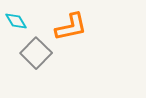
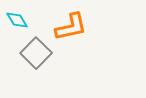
cyan diamond: moved 1 px right, 1 px up
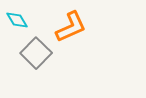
orange L-shape: rotated 12 degrees counterclockwise
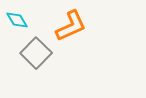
orange L-shape: moved 1 px up
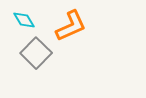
cyan diamond: moved 7 px right
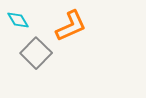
cyan diamond: moved 6 px left
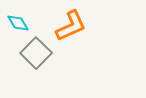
cyan diamond: moved 3 px down
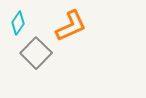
cyan diamond: rotated 65 degrees clockwise
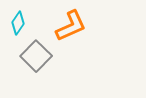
gray square: moved 3 px down
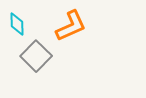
cyan diamond: moved 1 px left, 1 px down; rotated 35 degrees counterclockwise
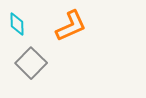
gray square: moved 5 px left, 7 px down
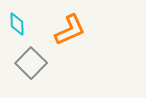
orange L-shape: moved 1 px left, 4 px down
